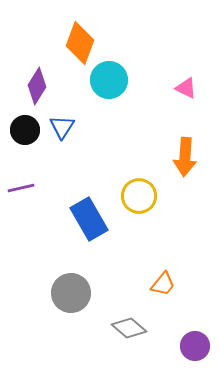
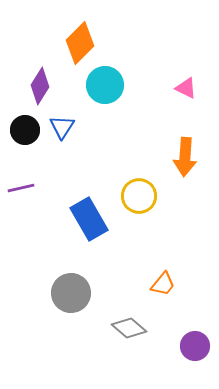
orange diamond: rotated 24 degrees clockwise
cyan circle: moved 4 px left, 5 px down
purple diamond: moved 3 px right
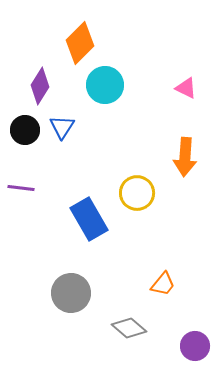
purple line: rotated 20 degrees clockwise
yellow circle: moved 2 px left, 3 px up
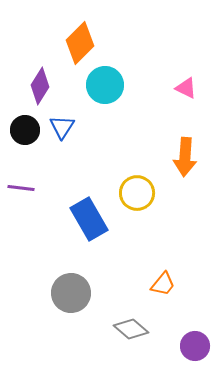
gray diamond: moved 2 px right, 1 px down
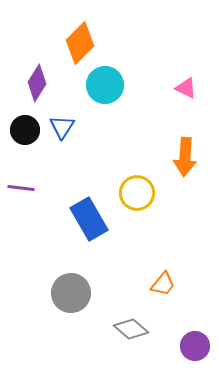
purple diamond: moved 3 px left, 3 px up
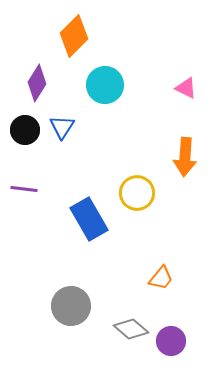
orange diamond: moved 6 px left, 7 px up
purple line: moved 3 px right, 1 px down
orange trapezoid: moved 2 px left, 6 px up
gray circle: moved 13 px down
purple circle: moved 24 px left, 5 px up
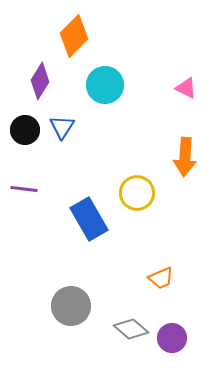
purple diamond: moved 3 px right, 2 px up
orange trapezoid: rotated 28 degrees clockwise
purple circle: moved 1 px right, 3 px up
